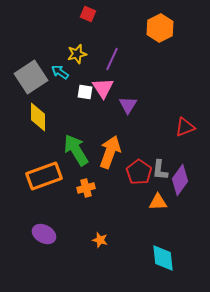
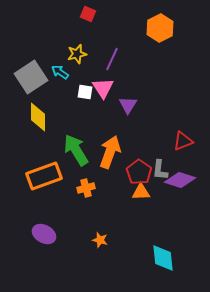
red triangle: moved 2 px left, 14 px down
purple diamond: rotated 72 degrees clockwise
orange triangle: moved 17 px left, 10 px up
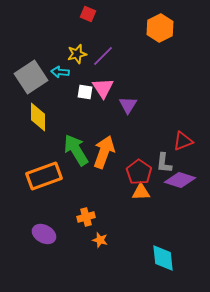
purple line: moved 9 px left, 3 px up; rotated 20 degrees clockwise
cyan arrow: rotated 30 degrees counterclockwise
orange arrow: moved 6 px left
gray L-shape: moved 4 px right, 7 px up
orange cross: moved 29 px down
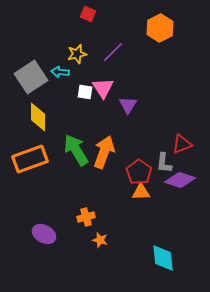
purple line: moved 10 px right, 4 px up
red triangle: moved 1 px left, 3 px down
orange rectangle: moved 14 px left, 17 px up
